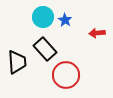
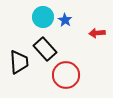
black trapezoid: moved 2 px right
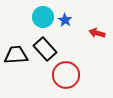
red arrow: rotated 21 degrees clockwise
black trapezoid: moved 3 px left, 7 px up; rotated 90 degrees counterclockwise
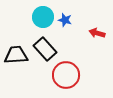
blue star: rotated 16 degrees counterclockwise
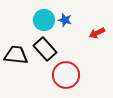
cyan circle: moved 1 px right, 3 px down
red arrow: rotated 42 degrees counterclockwise
black trapezoid: rotated 10 degrees clockwise
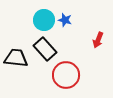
red arrow: moved 1 px right, 7 px down; rotated 42 degrees counterclockwise
black trapezoid: moved 3 px down
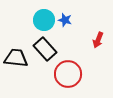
red circle: moved 2 px right, 1 px up
